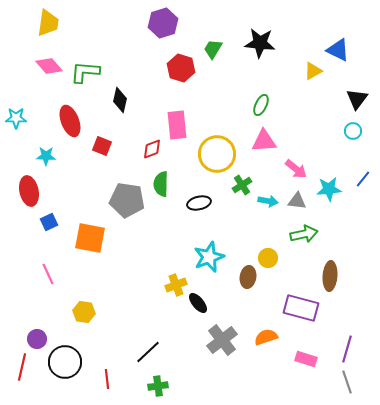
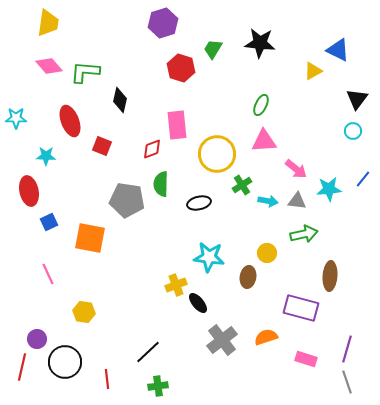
cyan star at (209, 257): rotated 28 degrees clockwise
yellow circle at (268, 258): moved 1 px left, 5 px up
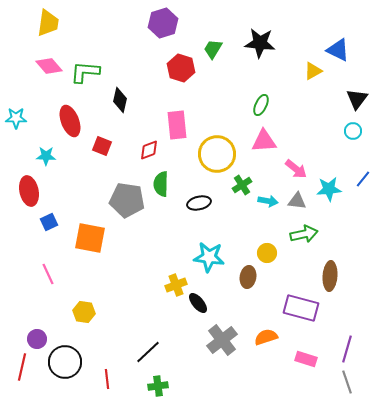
red diamond at (152, 149): moved 3 px left, 1 px down
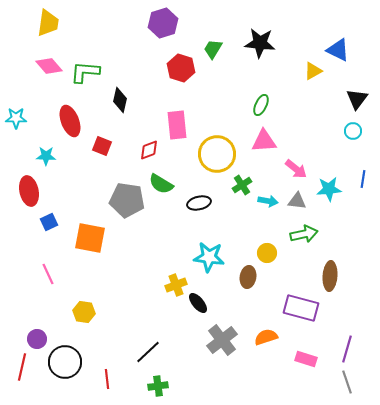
blue line at (363, 179): rotated 30 degrees counterclockwise
green semicircle at (161, 184): rotated 60 degrees counterclockwise
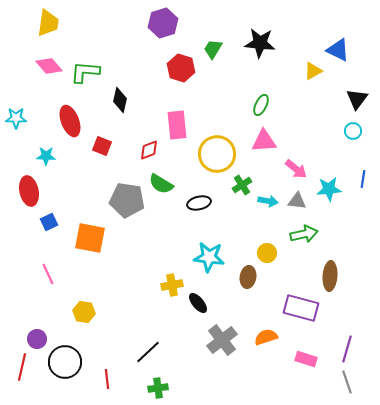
yellow cross at (176, 285): moved 4 px left; rotated 10 degrees clockwise
green cross at (158, 386): moved 2 px down
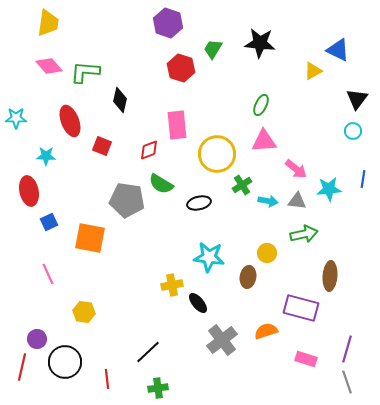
purple hexagon at (163, 23): moved 5 px right; rotated 24 degrees counterclockwise
orange semicircle at (266, 337): moved 6 px up
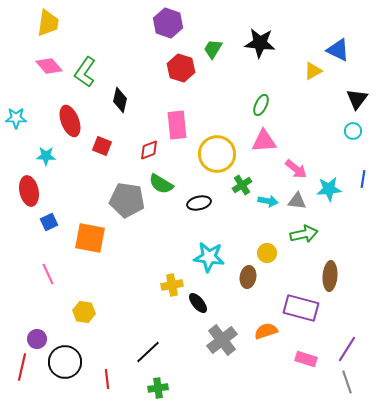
green L-shape at (85, 72): rotated 60 degrees counterclockwise
purple line at (347, 349): rotated 16 degrees clockwise
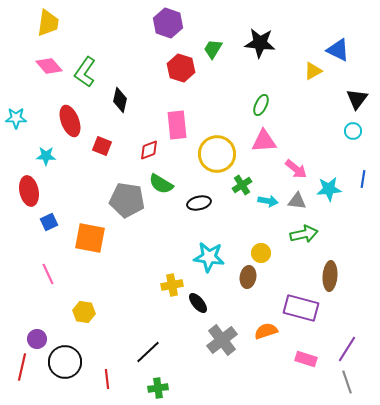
yellow circle at (267, 253): moved 6 px left
